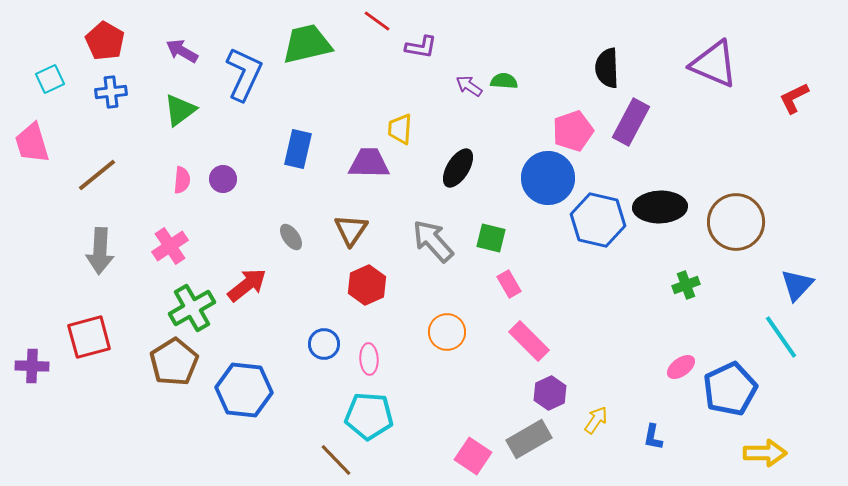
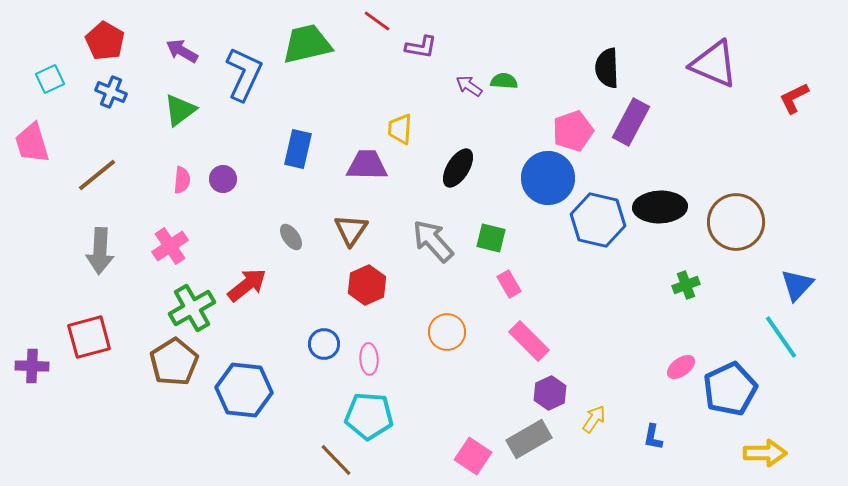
blue cross at (111, 92): rotated 28 degrees clockwise
purple trapezoid at (369, 163): moved 2 px left, 2 px down
yellow arrow at (596, 420): moved 2 px left, 1 px up
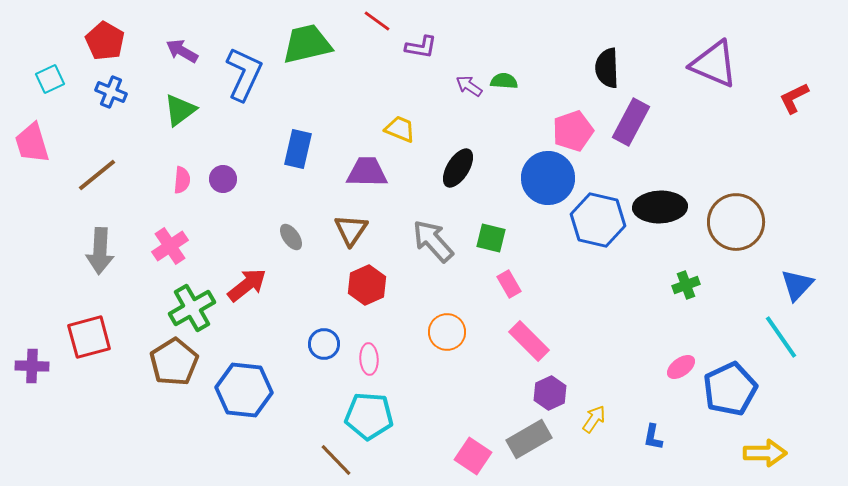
yellow trapezoid at (400, 129): rotated 108 degrees clockwise
purple trapezoid at (367, 165): moved 7 px down
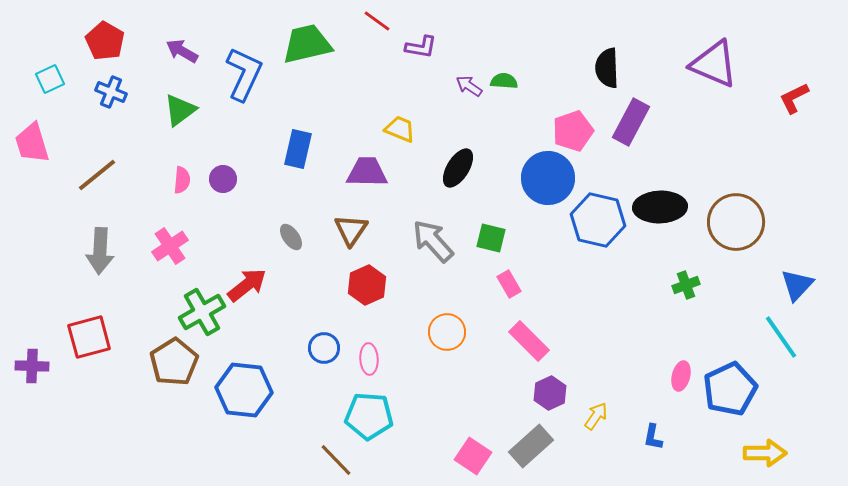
green cross at (192, 308): moved 10 px right, 4 px down
blue circle at (324, 344): moved 4 px down
pink ellipse at (681, 367): moved 9 px down; rotated 40 degrees counterclockwise
yellow arrow at (594, 419): moved 2 px right, 3 px up
gray rectangle at (529, 439): moved 2 px right, 7 px down; rotated 12 degrees counterclockwise
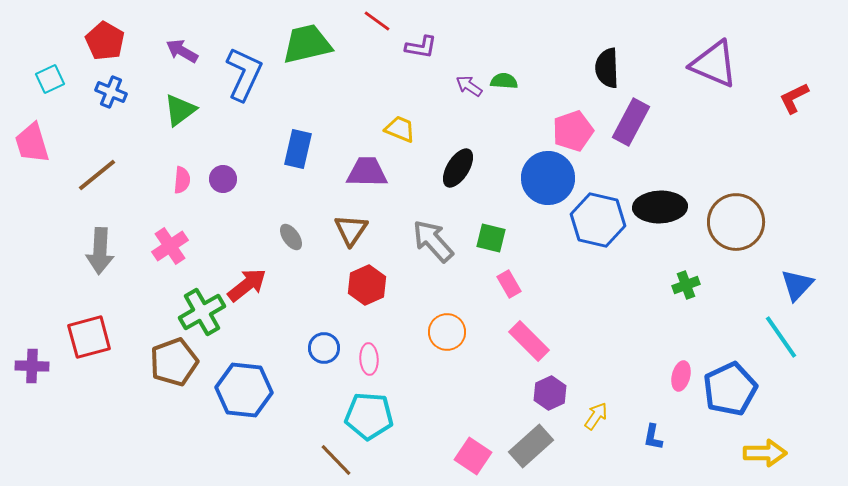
brown pentagon at (174, 362): rotated 12 degrees clockwise
